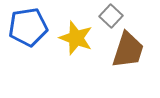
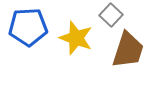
gray square: moved 1 px up
blue pentagon: rotated 6 degrees clockwise
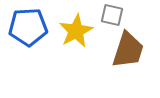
gray square: moved 1 px right; rotated 30 degrees counterclockwise
yellow star: moved 7 px up; rotated 24 degrees clockwise
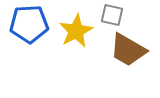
blue pentagon: moved 1 px right, 3 px up
brown trapezoid: rotated 102 degrees clockwise
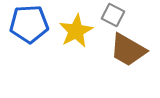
gray square: moved 1 px right; rotated 15 degrees clockwise
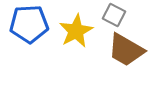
gray square: moved 1 px right
brown trapezoid: moved 2 px left
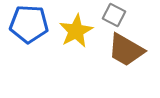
blue pentagon: rotated 6 degrees clockwise
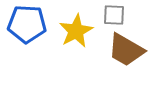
gray square: rotated 25 degrees counterclockwise
blue pentagon: moved 2 px left
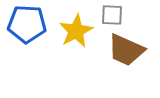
gray square: moved 2 px left
brown trapezoid: rotated 6 degrees counterclockwise
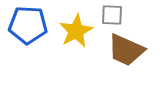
blue pentagon: moved 1 px right, 1 px down
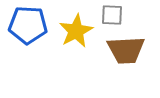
brown trapezoid: rotated 27 degrees counterclockwise
